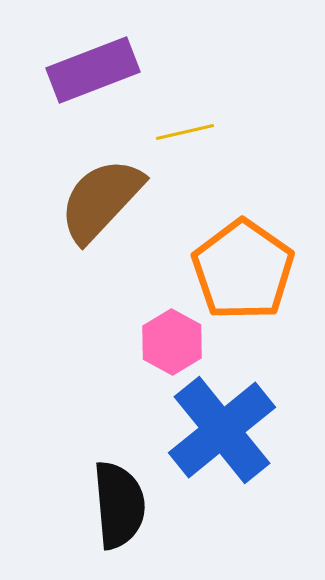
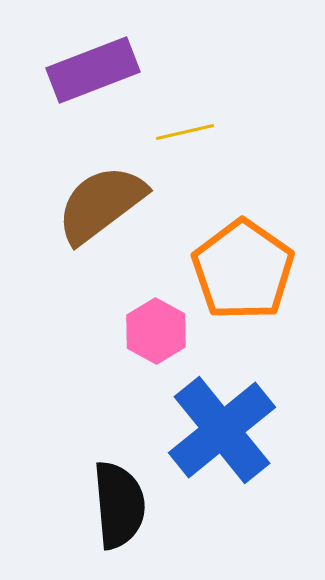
brown semicircle: moved 4 px down; rotated 10 degrees clockwise
pink hexagon: moved 16 px left, 11 px up
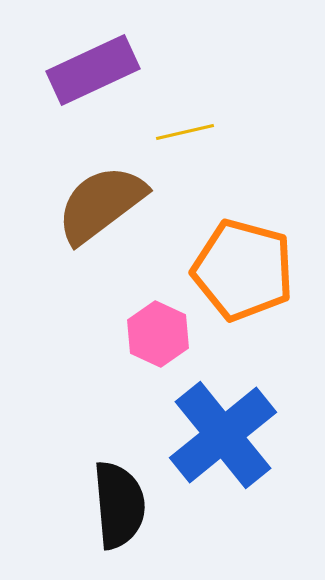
purple rectangle: rotated 4 degrees counterclockwise
orange pentagon: rotated 20 degrees counterclockwise
pink hexagon: moved 2 px right, 3 px down; rotated 4 degrees counterclockwise
blue cross: moved 1 px right, 5 px down
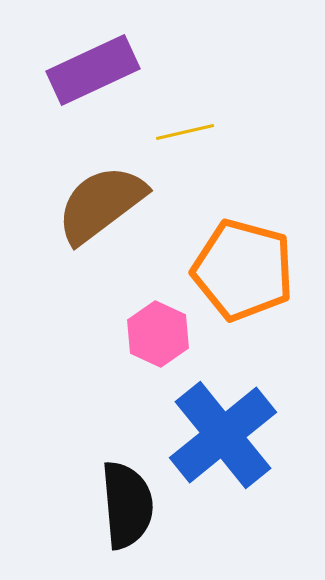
black semicircle: moved 8 px right
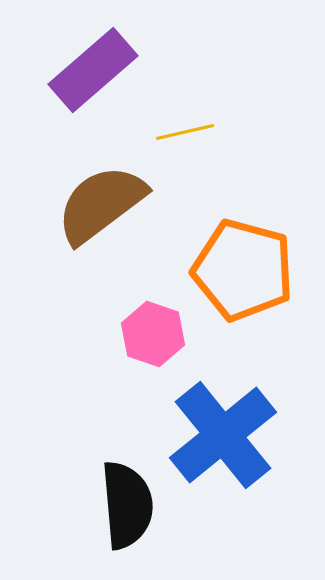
purple rectangle: rotated 16 degrees counterclockwise
pink hexagon: moved 5 px left; rotated 6 degrees counterclockwise
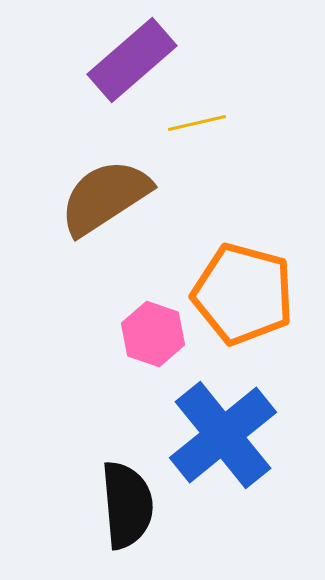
purple rectangle: moved 39 px right, 10 px up
yellow line: moved 12 px right, 9 px up
brown semicircle: moved 4 px right, 7 px up; rotated 4 degrees clockwise
orange pentagon: moved 24 px down
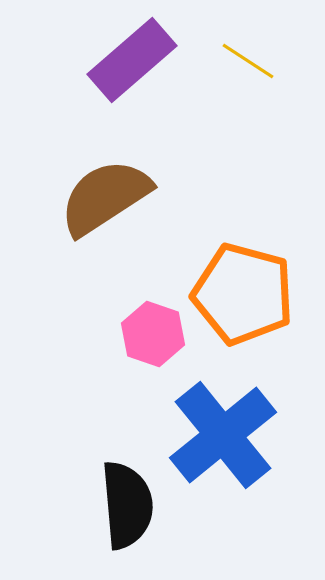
yellow line: moved 51 px right, 62 px up; rotated 46 degrees clockwise
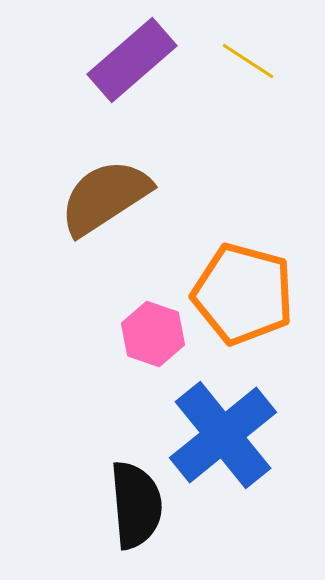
black semicircle: moved 9 px right
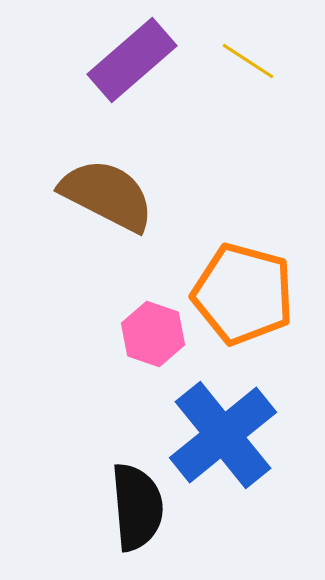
brown semicircle: moved 2 px right, 2 px up; rotated 60 degrees clockwise
black semicircle: moved 1 px right, 2 px down
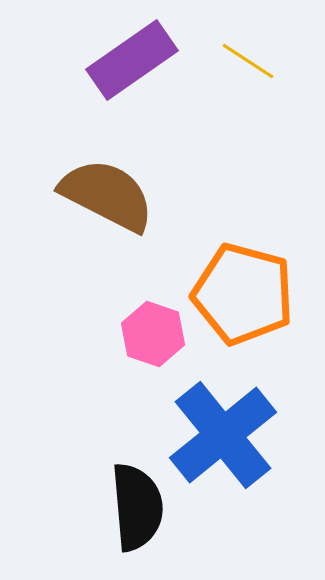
purple rectangle: rotated 6 degrees clockwise
